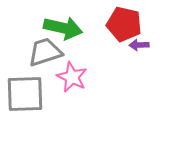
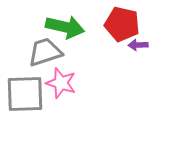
red pentagon: moved 2 px left
green arrow: moved 2 px right, 1 px up
purple arrow: moved 1 px left
pink star: moved 11 px left, 6 px down; rotated 8 degrees counterclockwise
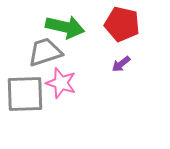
purple arrow: moved 17 px left, 19 px down; rotated 36 degrees counterclockwise
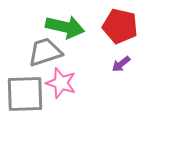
red pentagon: moved 2 px left, 2 px down
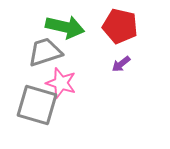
gray square: moved 12 px right, 11 px down; rotated 18 degrees clockwise
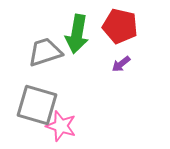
green arrow: moved 12 px right, 7 px down; rotated 87 degrees clockwise
pink star: moved 43 px down
